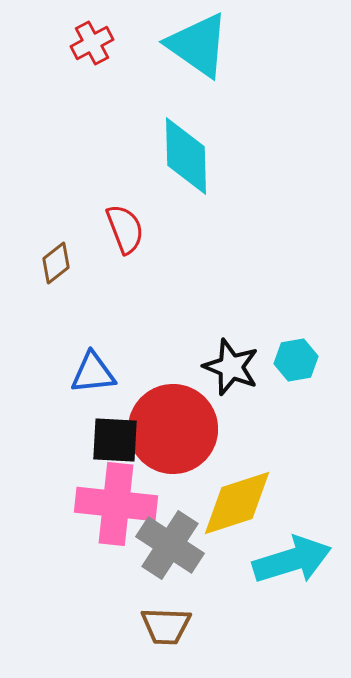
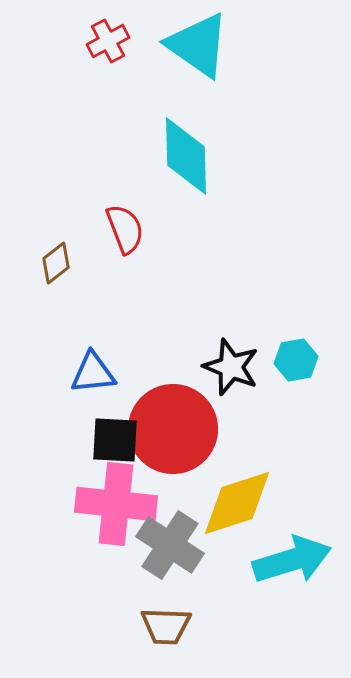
red cross: moved 16 px right, 2 px up
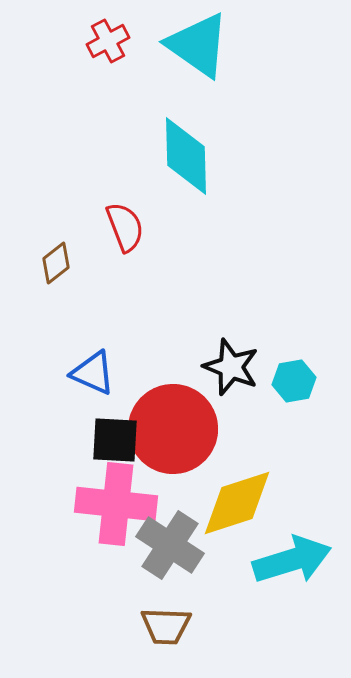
red semicircle: moved 2 px up
cyan hexagon: moved 2 px left, 21 px down
blue triangle: rotated 30 degrees clockwise
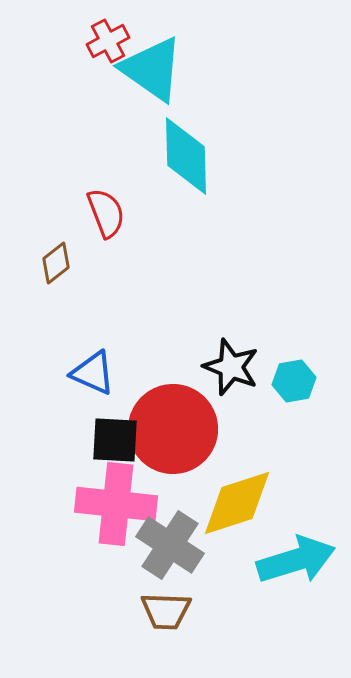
cyan triangle: moved 46 px left, 24 px down
red semicircle: moved 19 px left, 14 px up
cyan arrow: moved 4 px right
brown trapezoid: moved 15 px up
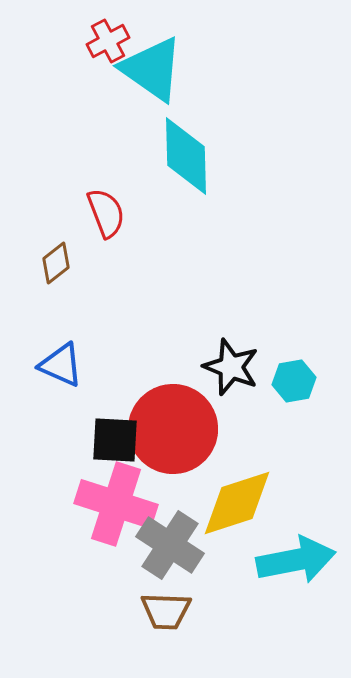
blue triangle: moved 32 px left, 8 px up
pink cross: rotated 12 degrees clockwise
cyan arrow: rotated 6 degrees clockwise
